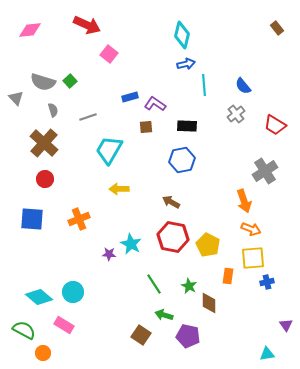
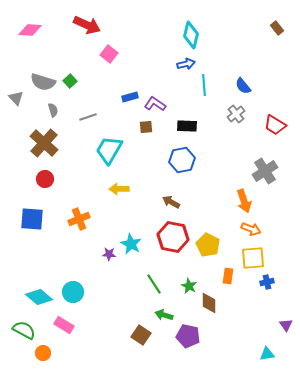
pink diamond at (30, 30): rotated 10 degrees clockwise
cyan diamond at (182, 35): moved 9 px right
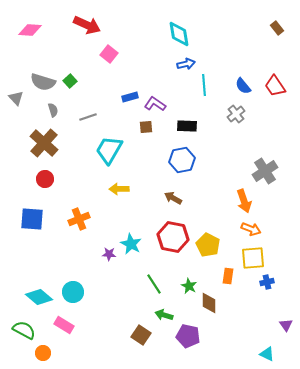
cyan diamond at (191, 35): moved 12 px left, 1 px up; rotated 24 degrees counterclockwise
red trapezoid at (275, 125): moved 39 px up; rotated 25 degrees clockwise
brown arrow at (171, 202): moved 2 px right, 4 px up
cyan triangle at (267, 354): rotated 35 degrees clockwise
